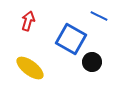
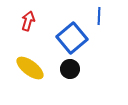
blue line: rotated 66 degrees clockwise
blue square: moved 1 px right, 1 px up; rotated 20 degrees clockwise
black circle: moved 22 px left, 7 px down
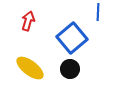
blue line: moved 1 px left, 4 px up
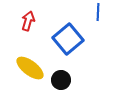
blue square: moved 4 px left, 1 px down
black circle: moved 9 px left, 11 px down
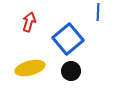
red arrow: moved 1 px right, 1 px down
yellow ellipse: rotated 52 degrees counterclockwise
black circle: moved 10 px right, 9 px up
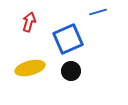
blue line: rotated 72 degrees clockwise
blue square: rotated 16 degrees clockwise
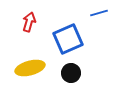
blue line: moved 1 px right, 1 px down
black circle: moved 2 px down
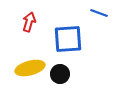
blue line: rotated 36 degrees clockwise
blue square: rotated 20 degrees clockwise
black circle: moved 11 px left, 1 px down
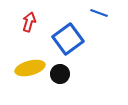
blue square: rotated 32 degrees counterclockwise
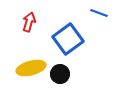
yellow ellipse: moved 1 px right
